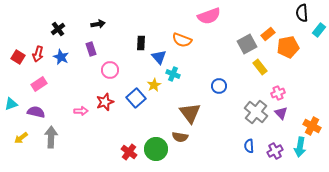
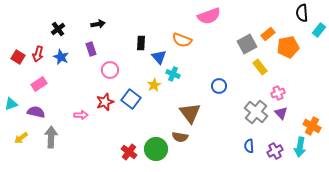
blue square: moved 5 px left, 1 px down; rotated 12 degrees counterclockwise
pink arrow: moved 4 px down
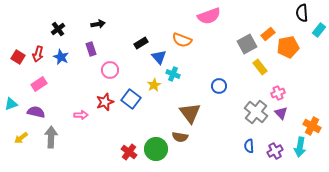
black rectangle: rotated 56 degrees clockwise
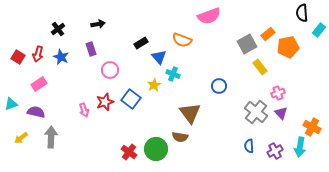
pink arrow: moved 3 px right, 5 px up; rotated 72 degrees clockwise
orange cross: moved 1 px down
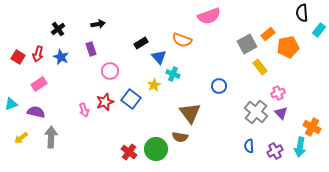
pink circle: moved 1 px down
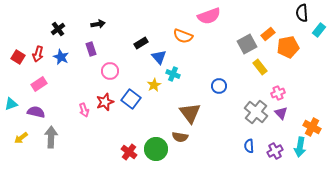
orange semicircle: moved 1 px right, 4 px up
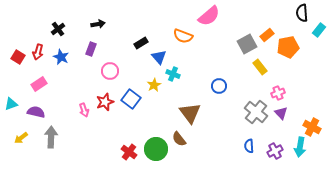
pink semicircle: rotated 20 degrees counterclockwise
orange rectangle: moved 1 px left, 1 px down
purple rectangle: rotated 40 degrees clockwise
red arrow: moved 2 px up
brown semicircle: moved 1 px left, 2 px down; rotated 42 degrees clockwise
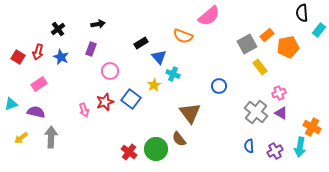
pink cross: moved 1 px right
purple triangle: rotated 16 degrees counterclockwise
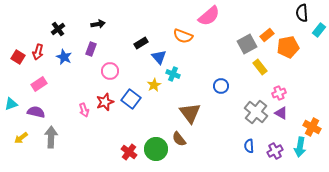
blue star: moved 3 px right
blue circle: moved 2 px right
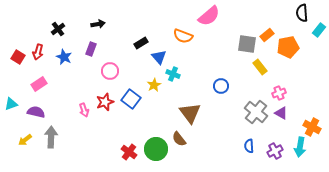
gray square: rotated 36 degrees clockwise
yellow arrow: moved 4 px right, 2 px down
